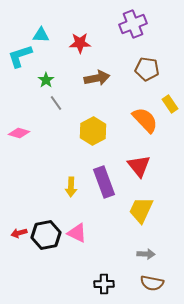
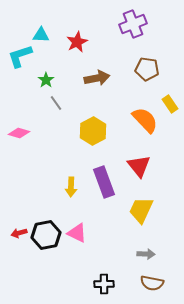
red star: moved 3 px left, 1 px up; rotated 25 degrees counterclockwise
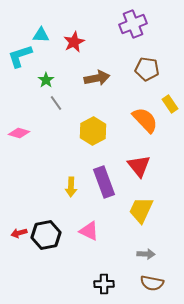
red star: moved 3 px left
pink triangle: moved 12 px right, 2 px up
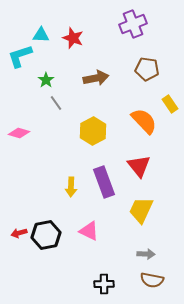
red star: moved 1 px left, 4 px up; rotated 25 degrees counterclockwise
brown arrow: moved 1 px left
orange semicircle: moved 1 px left, 1 px down
brown semicircle: moved 3 px up
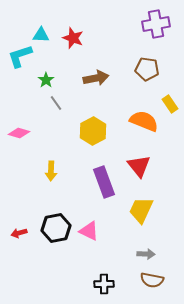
purple cross: moved 23 px right; rotated 12 degrees clockwise
orange semicircle: rotated 24 degrees counterclockwise
yellow arrow: moved 20 px left, 16 px up
black hexagon: moved 10 px right, 7 px up
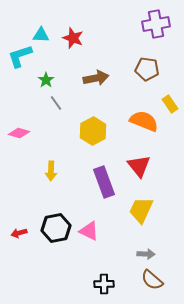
brown semicircle: rotated 30 degrees clockwise
